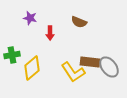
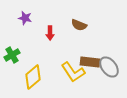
purple star: moved 5 px left
brown semicircle: moved 3 px down
green cross: rotated 21 degrees counterclockwise
yellow diamond: moved 1 px right, 9 px down
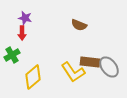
red arrow: moved 28 px left
